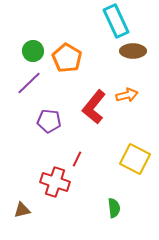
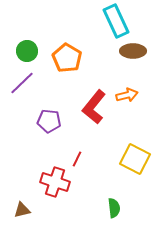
green circle: moved 6 px left
purple line: moved 7 px left
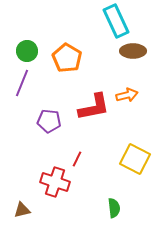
purple line: rotated 24 degrees counterclockwise
red L-shape: rotated 140 degrees counterclockwise
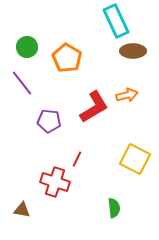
green circle: moved 4 px up
purple line: rotated 60 degrees counterclockwise
red L-shape: rotated 20 degrees counterclockwise
brown triangle: rotated 24 degrees clockwise
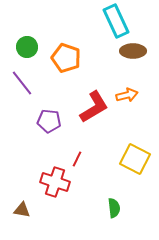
orange pentagon: moved 1 px left; rotated 12 degrees counterclockwise
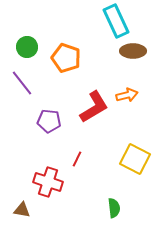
red cross: moved 7 px left
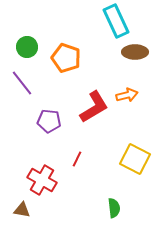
brown ellipse: moved 2 px right, 1 px down
red cross: moved 6 px left, 2 px up; rotated 12 degrees clockwise
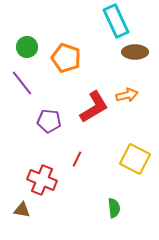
red cross: rotated 8 degrees counterclockwise
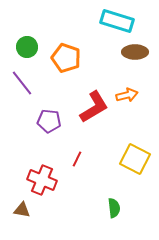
cyan rectangle: moved 1 px right; rotated 48 degrees counterclockwise
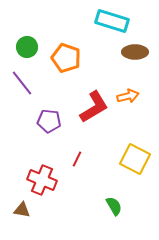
cyan rectangle: moved 5 px left
orange arrow: moved 1 px right, 1 px down
green semicircle: moved 2 px up; rotated 24 degrees counterclockwise
